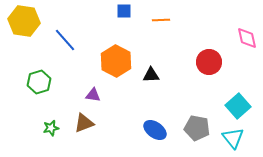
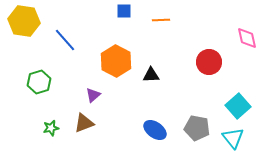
purple triangle: rotated 49 degrees counterclockwise
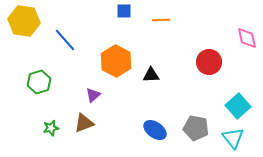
gray pentagon: moved 1 px left
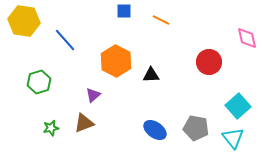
orange line: rotated 30 degrees clockwise
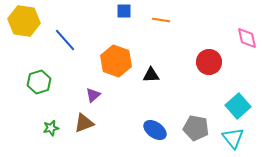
orange line: rotated 18 degrees counterclockwise
orange hexagon: rotated 8 degrees counterclockwise
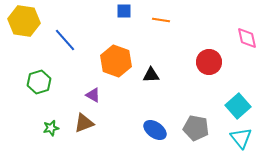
purple triangle: rotated 49 degrees counterclockwise
cyan triangle: moved 8 px right
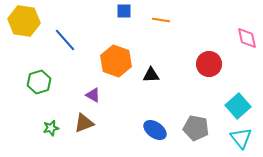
red circle: moved 2 px down
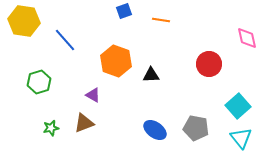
blue square: rotated 21 degrees counterclockwise
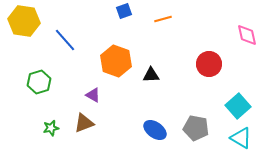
orange line: moved 2 px right, 1 px up; rotated 24 degrees counterclockwise
pink diamond: moved 3 px up
cyan triangle: rotated 20 degrees counterclockwise
